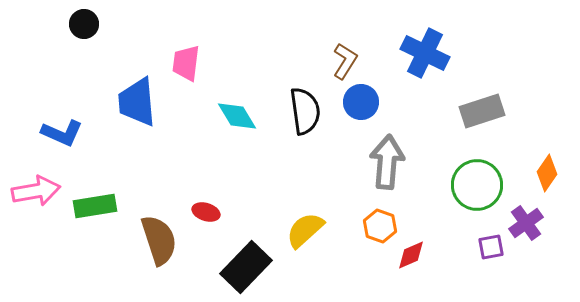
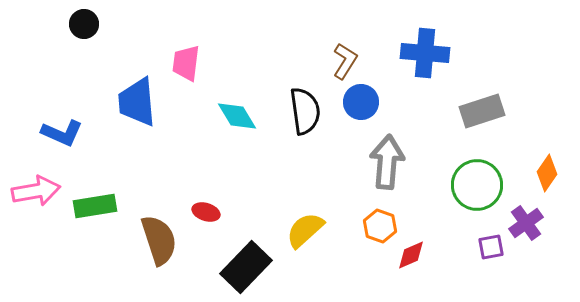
blue cross: rotated 21 degrees counterclockwise
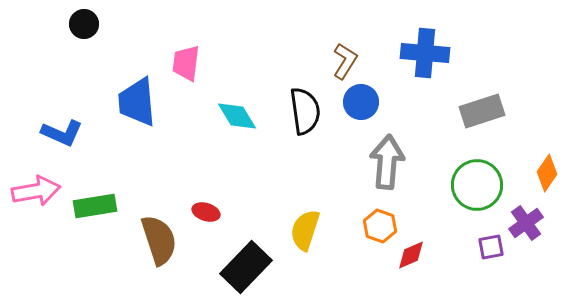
yellow semicircle: rotated 30 degrees counterclockwise
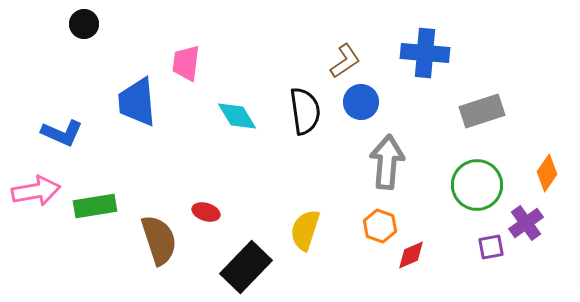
brown L-shape: rotated 24 degrees clockwise
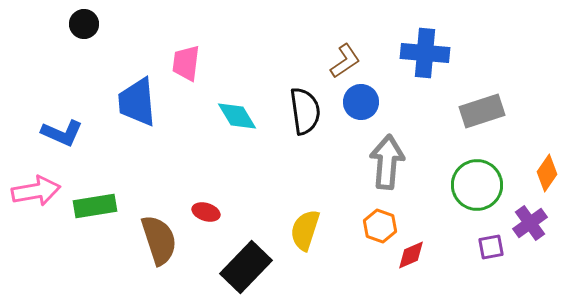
purple cross: moved 4 px right
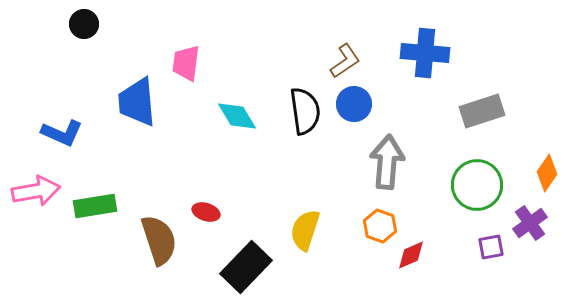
blue circle: moved 7 px left, 2 px down
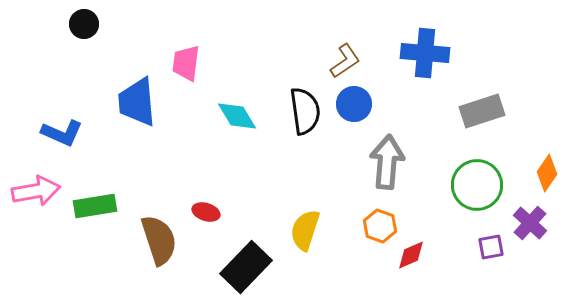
purple cross: rotated 12 degrees counterclockwise
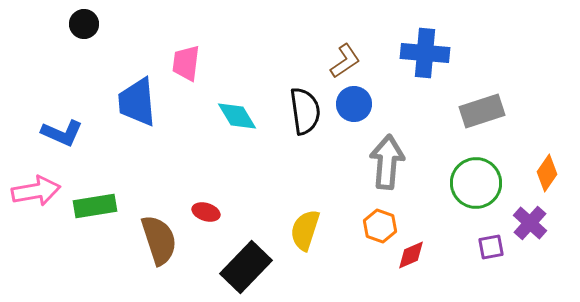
green circle: moved 1 px left, 2 px up
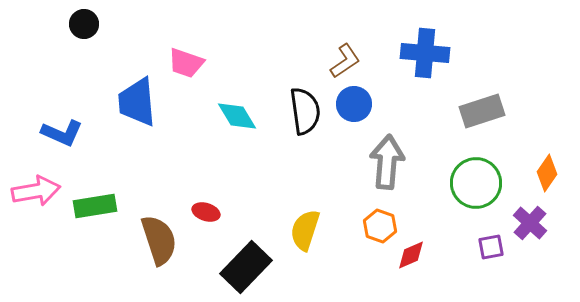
pink trapezoid: rotated 78 degrees counterclockwise
